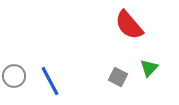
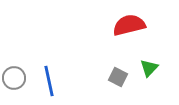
red semicircle: rotated 116 degrees clockwise
gray circle: moved 2 px down
blue line: moved 1 px left; rotated 16 degrees clockwise
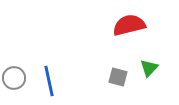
gray square: rotated 12 degrees counterclockwise
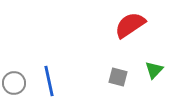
red semicircle: moved 1 px right; rotated 20 degrees counterclockwise
green triangle: moved 5 px right, 2 px down
gray circle: moved 5 px down
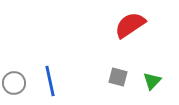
green triangle: moved 2 px left, 11 px down
blue line: moved 1 px right
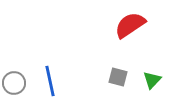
green triangle: moved 1 px up
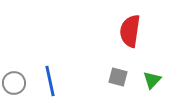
red semicircle: moved 6 px down; rotated 48 degrees counterclockwise
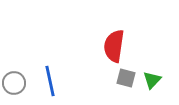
red semicircle: moved 16 px left, 15 px down
gray square: moved 8 px right, 1 px down
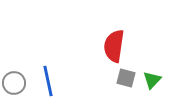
blue line: moved 2 px left
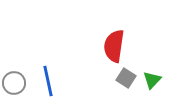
gray square: rotated 18 degrees clockwise
